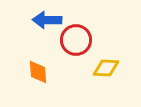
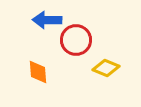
yellow diamond: rotated 20 degrees clockwise
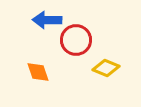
orange diamond: rotated 15 degrees counterclockwise
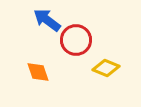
blue arrow: rotated 36 degrees clockwise
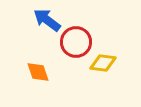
red circle: moved 2 px down
yellow diamond: moved 3 px left, 5 px up; rotated 16 degrees counterclockwise
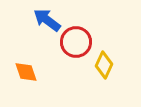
yellow diamond: moved 1 px right, 2 px down; rotated 72 degrees counterclockwise
orange diamond: moved 12 px left
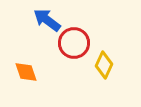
red circle: moved 2 px left, 1 px down
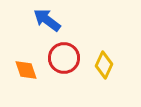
red circle: moved 10 px left, 15 px down
orange diamond: moved 2 px up
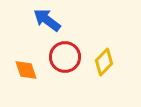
red circle: moved 1 px right, 1 px up
yellow diamond: moved 3 px up; rotated 20 degrees clockwise
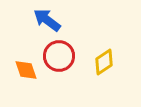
red circle: moved 6 px left, 1 px up
yellow diamond: rotated 12 degrees clockwise
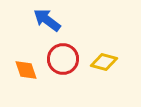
red circle: moved 4 px right, 3 px down
yellow diamond: rotated 48 degrees clockwise
